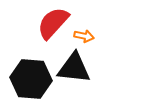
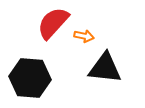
black triangle: moved 31 px right
black hexagon: moved 1 px left, 1 px up
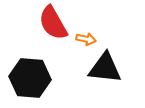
red semicircle: rotated 72 degrees counterclockwise
orange arrow: moved 2 px right, 3 px down
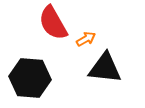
orange arrow: rotated 42 degrees counterclockwise
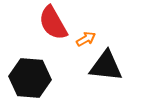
black triangle: moved 1 px right, 2 px up
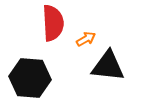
red semicircle: rotated 153 degrees counterclockwise
black triangle: moved 2 px right
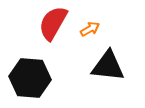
red semicircle: rotated 147 degrees counterclockwise
orange arrow: moved 4 px right, 10 px up
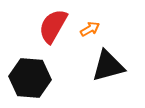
red semicircle: moved 3 px down
black triangle: rotated 21 degrees counterclockwise
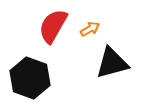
black triangle: moved 4 px right, 3 px up
black hexagon: rotated 15 degrees clockwise
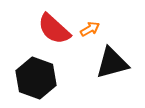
red semicircle: moved 1 px right, 3 px down; rotated 78 degrees counterclockwise
black hexagon: moved 6 px right
